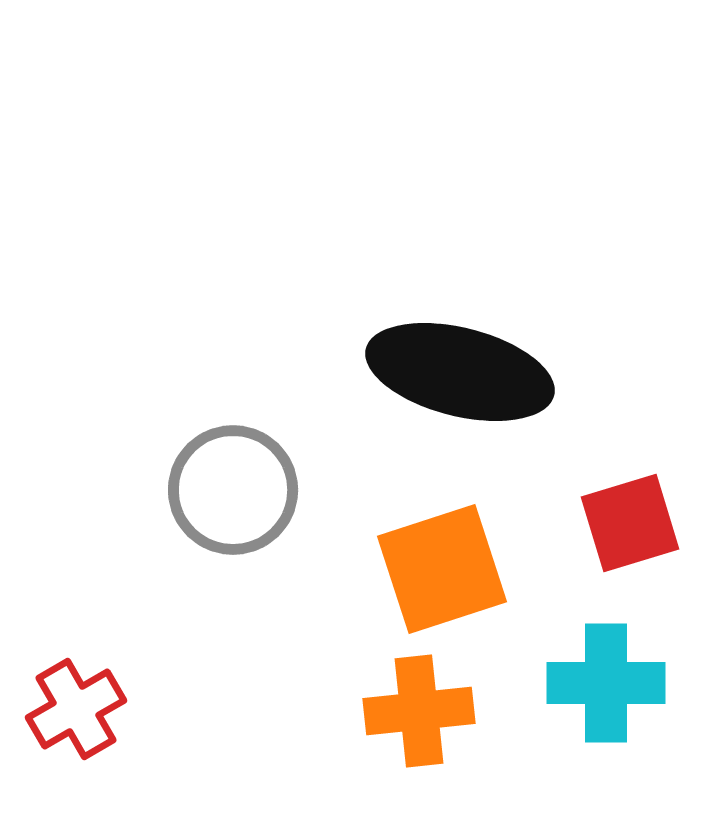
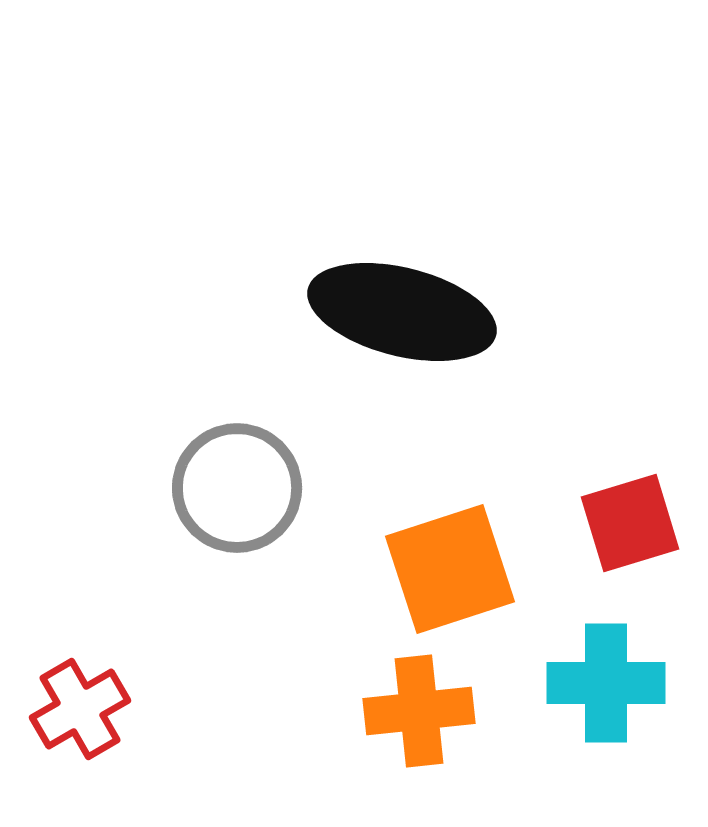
black ellipse: moved 58 px left, 60 px up
gray circle: moved 4 px right, 2 px up
orange square: moved 8 px right
red cross: moved 4 px right
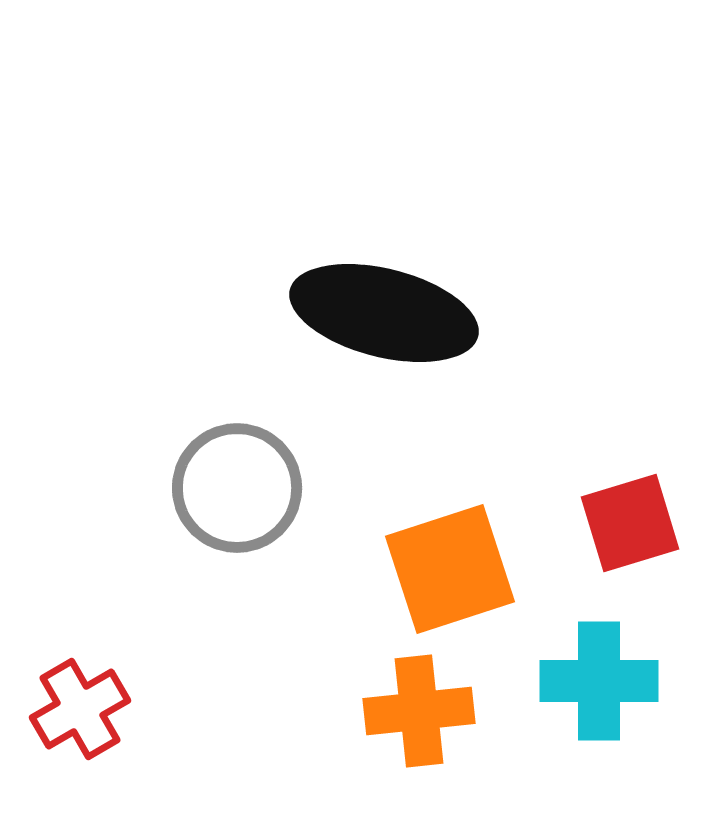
black ellipse: moved 18 px left, 1 px down
cyan cross: moved 7 px left, 2 px up
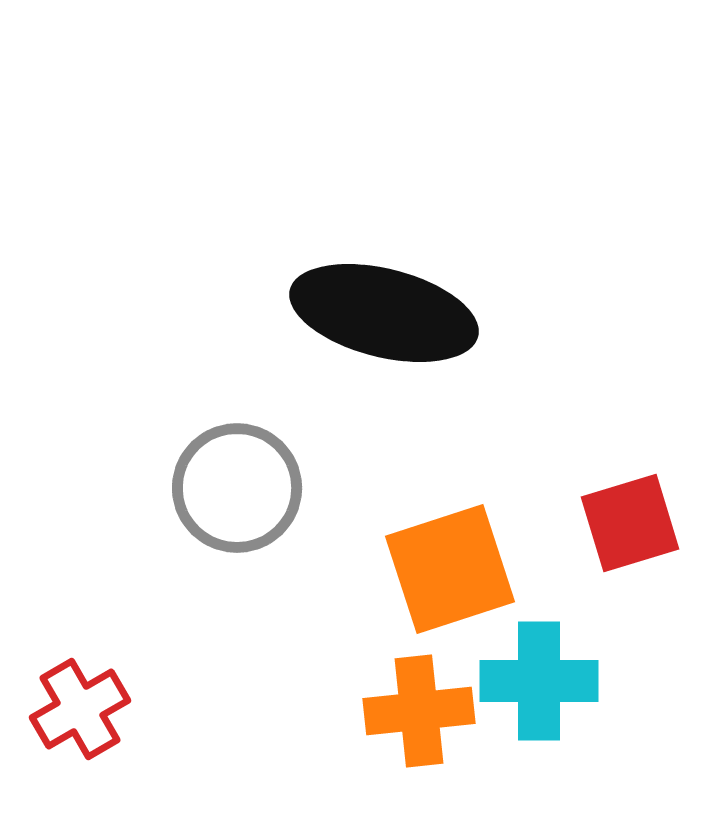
cyan cross: moved 60 px left
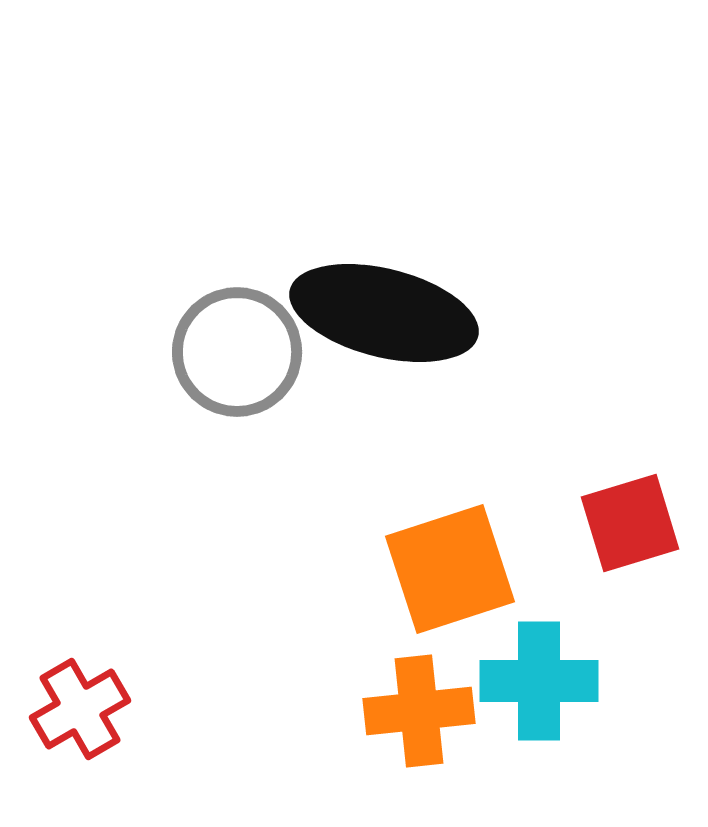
gray circle: moved 136 px up
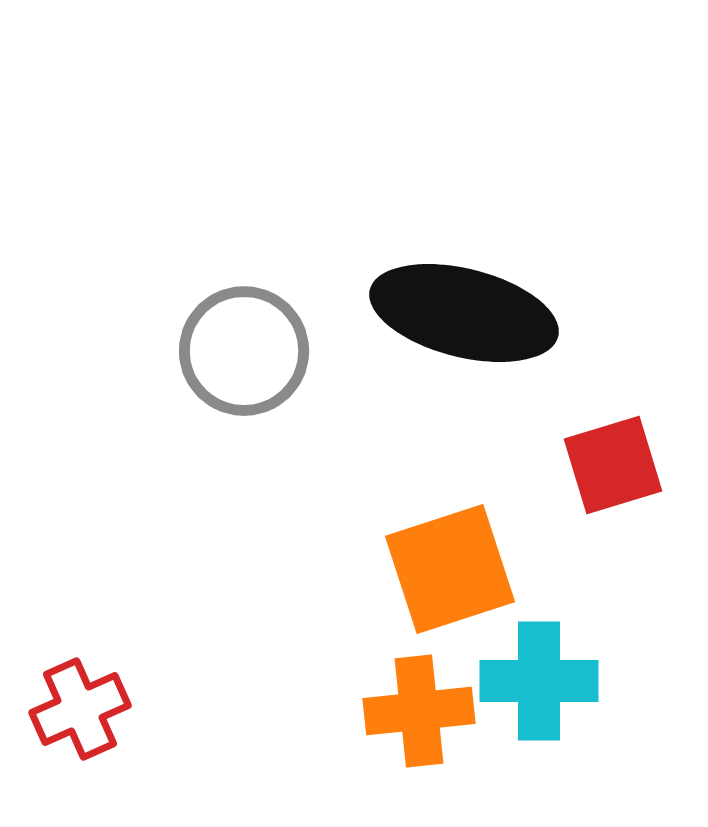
black ellipse: moved 80 px right
gray circle: moved 7 px right, 1 px up
red square: moved 17 px left, 58 px up
red cross: rotated 6 degrees clockwise
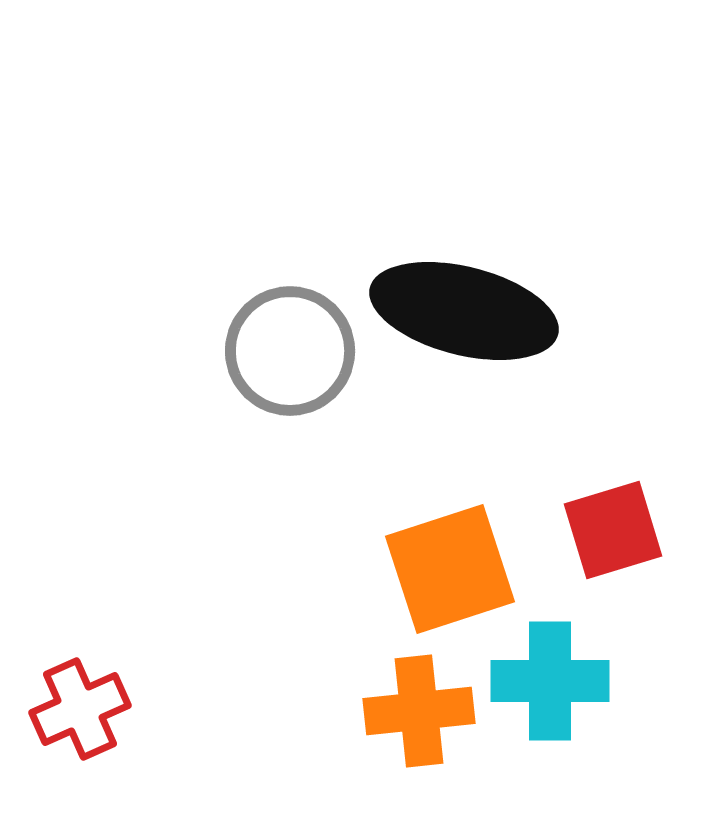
black ellipse: moved 2 px up
gray circle: moved 46 px right
red square: moved 65 px down
cyan cross: moved 11 px right
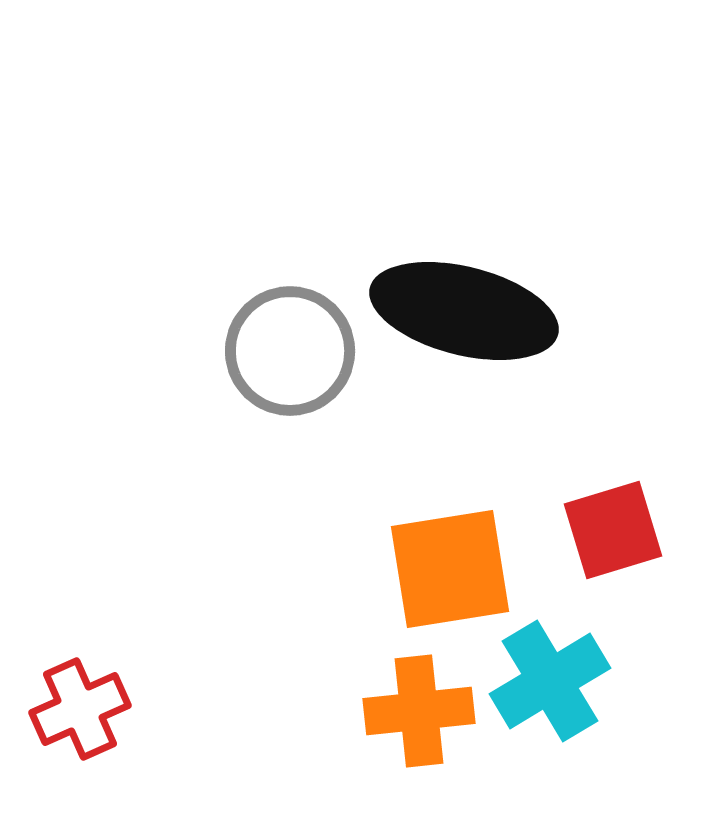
orange square: rotated 9 degrees clockwise
cyan cross: rotated 31 degrees counterclockwise
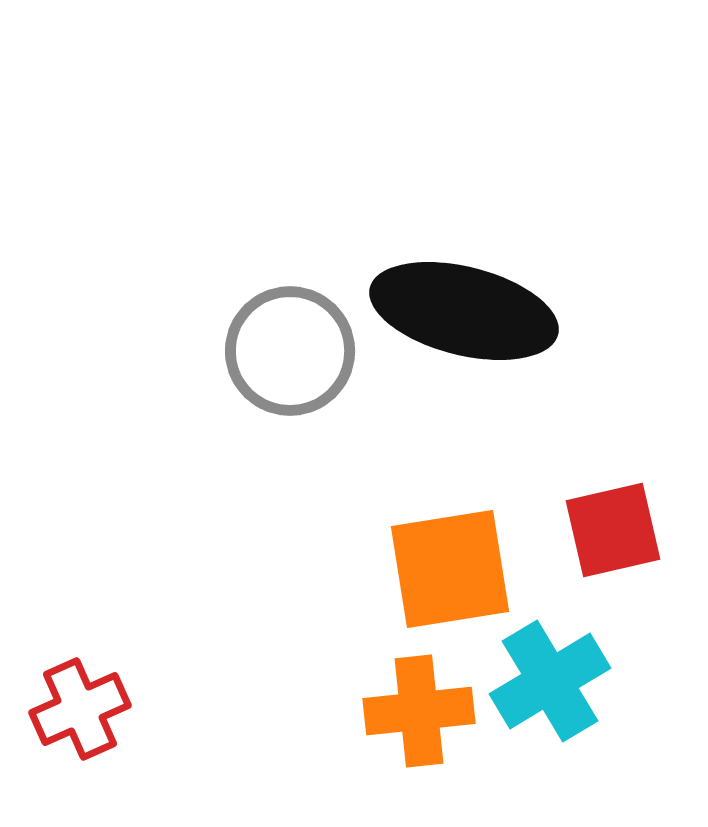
red square: rotated 4 degrees clockwise
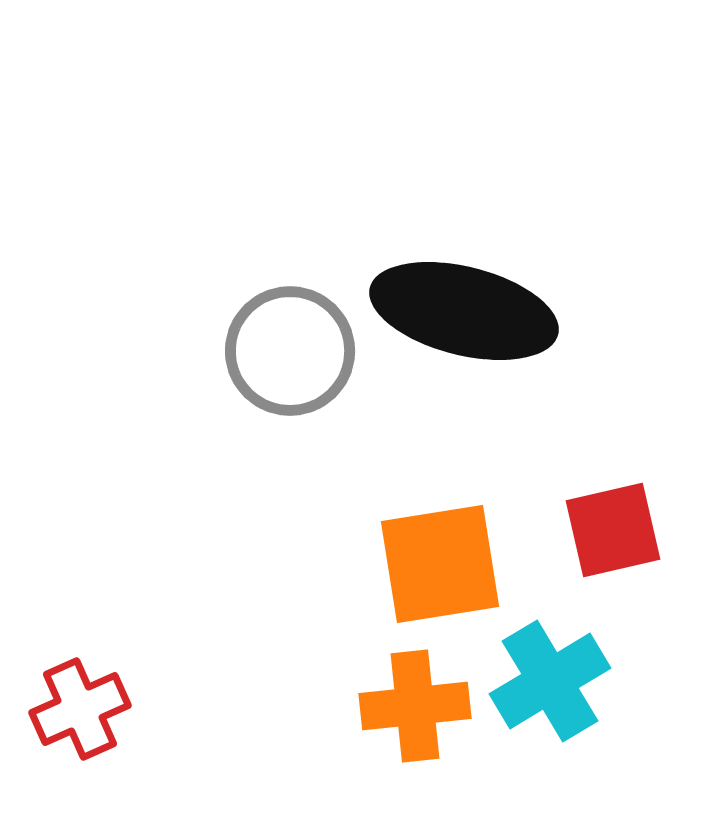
orange square: moved 10 px left, 5 px up
orange cross: moved 4 px left, 5 px up
